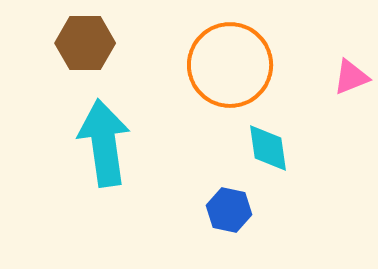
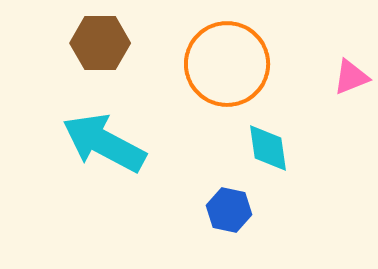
brown hexagon: moved 15 px right
orange circle: moved 3 px left, 1 px up
cyan arrow: rotated 54 degrees counterclockwise
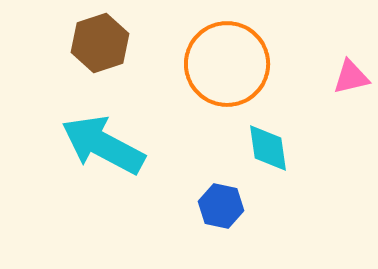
brown hexagon: rotated 18 degrees counterclockwise
pink triangle: rotated 9 degrees clockwise
cyan arrow: moved 1 px left, 2 px down
blue hexagon: moved 8 px left, 4 px up
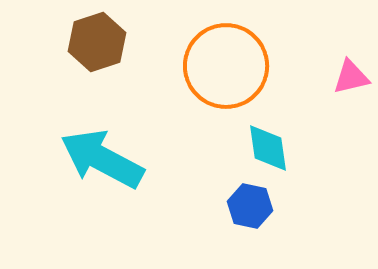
brown hexagon: moved 3 px left, 1 px up
orange circle: moved 1 px left, 2 px down
cyan arrow: moved 1 px left, 14 px down
blue hexagon: moved 29 px right
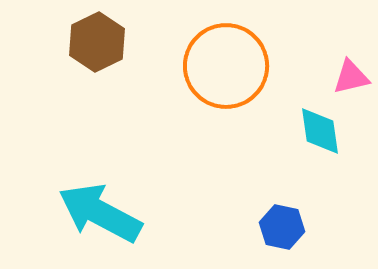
brown hexagon: rotated 8 degrees counterclockwise
cyan diamond: moved 52 px right, 17 px up
cyan arrow: moved 2 px left, 54 px down
blue hexagon: moved 32 px right, 21 px down
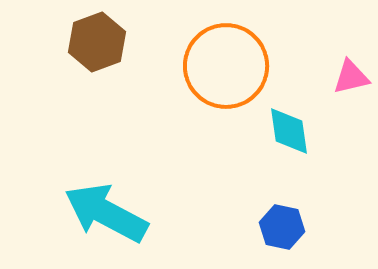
brown hexagon: rotated 6 degrees clockwise
cyan diamond: moved 31 px left
cyan arrow: moved 6 px right
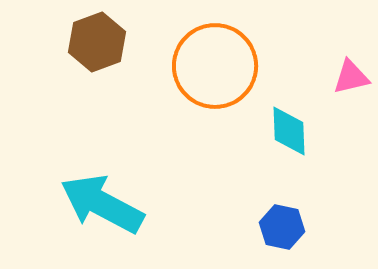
orange circle: moved 11 px left
cyan diamond: rotated 6 degrees clockwise
cyan arrow: moved 4 px left, 9 px up
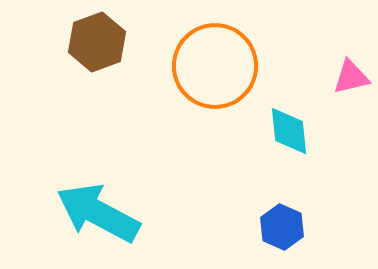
cyan diamond: rotated 4 degrees counterclockwise
cyan arrow: moved 4 px left, 9 px down
blue hexagon: rotated 12 degrees clockwise
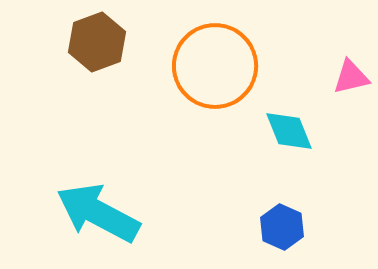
cyan diamond: rotated 16 degrees counterclockwise
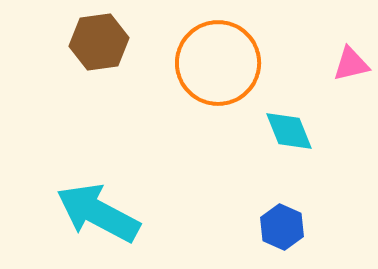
brown hexagon: moved 2 px right; rotated 12 degrees clockwise
orange circle: moved 3 px right, 3 px up
pink triangle: moved 13 px up
